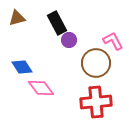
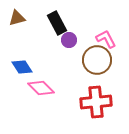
pink L-shape: moved 7 px left, 2 px up
brown circle: moved 1 px right, 3 px up
pink diamond: rotated 8 degrees counterclockwise
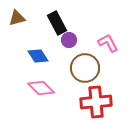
pink L-shape: moved 2 px right, 4 px down
brown circle: moved 12 px left, 8 px down
blue diamond: moved 16 px right, 11 px up
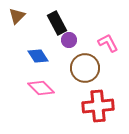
brown triangle: moved 2 px up; rotated 30 degrees counterclockwise
red cross: moved 2 px right, 4 px down
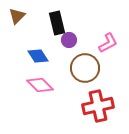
black rectangle: rotated 15 degrees clockwise
pink L-shape: rotated 90 degrees clockwise
pink diamond: moved 1 px left, 3 px up
red cross: rotated 8 degrees counterclockwise
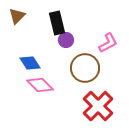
purple circle: moved 3 px left
blue diamond: moved 8 px left, 7 px down
red cross: rotated 32 degrees counterclockwise
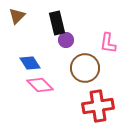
pink L-shape: rotated 125 degrees clockwise
red cross: rotated 36 degrees clockwise
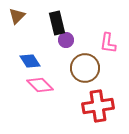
blue diamond: moved 2 px up
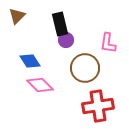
black rectangle: moved 3 px right, 1 px down
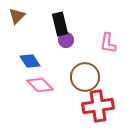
brown circle: moved 9 px down
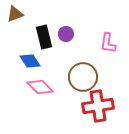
brown triangle: moved 2 px left, 2 px up; rotated 24 degrees clockwise
black rectangle: moved 16 px left, 13 px down
purple circle: moved 6 px up
brown circle: moved 2 px left
pink diamond: moved 2 px down
